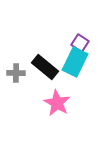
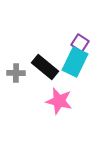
pink star: moved 2 px right, 2 px up; rotated 16 degrees counterclockwise
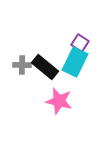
gray cross: moved 6 px right, 8 px up
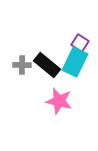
black rectangle: moved 2 px right, 2 px up
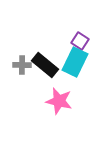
purple square: moved 2 px up
black rectangle: moved 2 px left
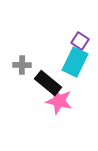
black rectangle: moved 3 px right, 18 px down
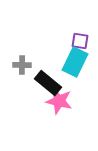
purple square: rotated 24 degrees counterclockwise
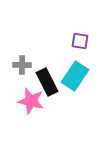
cyan rectangle: moved 14 px down; rotated 8 degrees clockwise
black rectangle: moved 1 px left, 1 px up; rotated 24 degrees clockwise
pink star: moved 28 px left
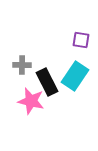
purple square: moved 1 px right, 1 px up
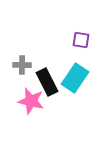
cyan rectangle: moved 2 px down
